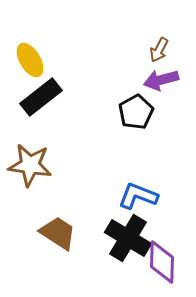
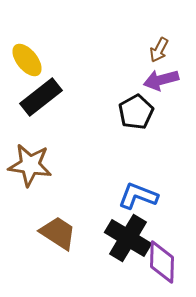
yellow ellipse: moved 3 px left; rotated 8 degrees counterclockwise
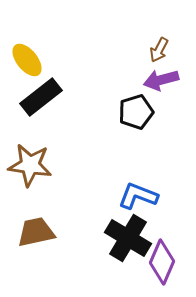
black pentagon: rotated 12 degrees clockwise
brown trapezoid: moved 22 px left, 1 px up; rotated 45 degrees counterclockwise
purple diamond: rotated 21 degrees clockwise
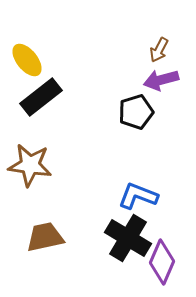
brown trapezoid: moved 9 px right, 5 px down
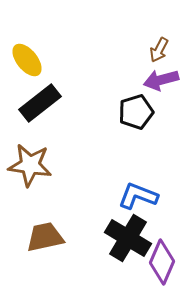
black rectangle: moved 1 px left, 6 px down
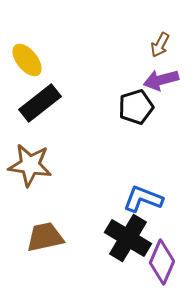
brown arrow: moved 1 px right, 5 px up
black pentagon: moved 5 px up
blue L-shape: moved 5 px right, 3 px down
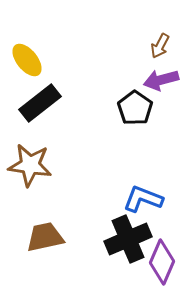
brown arrow: moved 1 px down
black pentagon: moved 1 px left, 1 px down; rotated 20 degrees counterclockwise
black cross: moved 1 px down; rotated 36 degrees clockwise
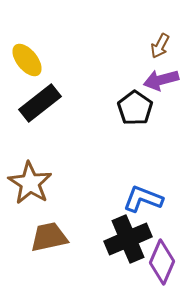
brown star: moved 18 px down; rotated 24 degrees clockwise
brown trapezoid: moved 4 px right
